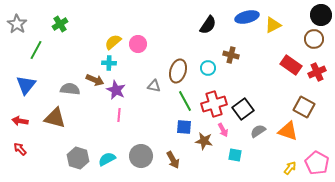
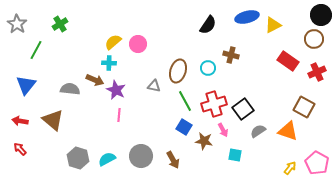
red rectangle at (291, 65): moved 3 px left, 4 px up
brown triangle at (55, 118): moved 2 px left, 2 px down; rotated 25 degrees clockwise
blue square at (184, 127): rotated 28 degrees clockwise
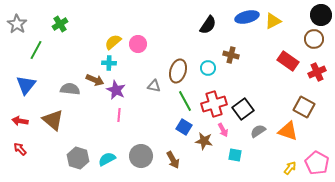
yellow triangle at (273, 25): moved 4 px up
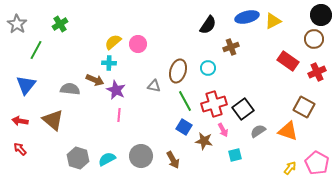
brown cross at (231, 55): moved 8 px up; rotated 35 degrees counterclockwise
cyan square at (235, 155): rotated 24 degrees counterclockwise
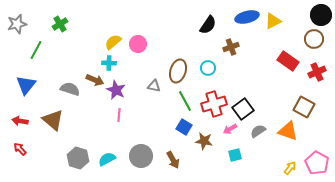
gray star at (17, 24): rotated 24 degrees clockwise
gray semicircle at (70, 89): rotated 12 degrees clockwise
pink arrow at (223, 130): moved 7 px right, 1 px up; rotated 88 degrees clockwise
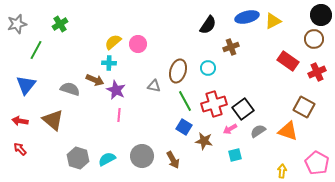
gray circle at (141, 156): moved 1 px right
yellow arrow at (290, 168): moved 8 px left, 3 px down; rotated 32 degrees counterclockwise
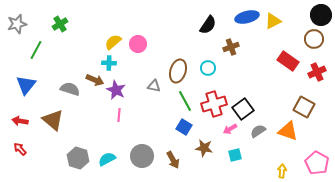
brown star at (204, 141): moved 7 px down
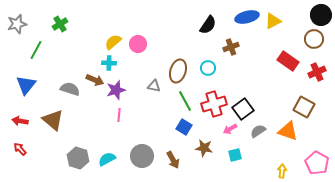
purple star at (116, 90): rotated 30 degrees clockwise
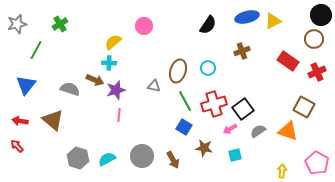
pink circle at (138, 44): moved 6 px right, 18 px up
brown cross at (231, 47): moved 11 px right, 4 px down
red arrow at (20, 149): moved 3 px left, 3 px up
